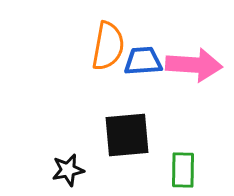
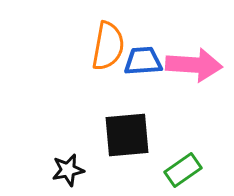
green rectangle: rotated 54 degrees clockwise
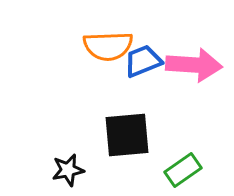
orange semicircle: rotated 78 degrees clockwise
blue trapezoid: rotated 18 degrees counterclockwise
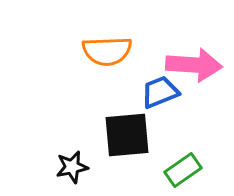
orange semicircle: moved 1 px left, 5 px down
blue trapezoid: moved 17 px right, 31 px down
black star: moved 4 px right, 3 px up
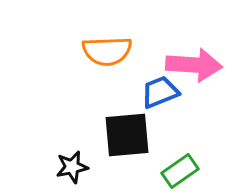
green rectangle: moved 3 px left, 1 px down
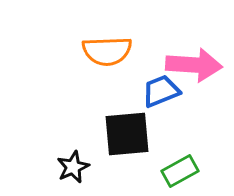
blue trapezoid: moved 1 px right, 1 px up
black square: moved 1 px up
black star: moved 1 px right; rotated 12 degrees counterclockwise
green rectangle: rotated 6 degrees clockwise
